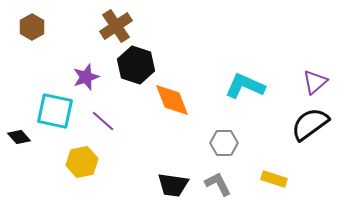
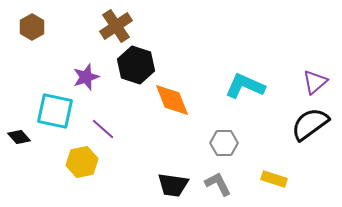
purple line: moved 8 px down
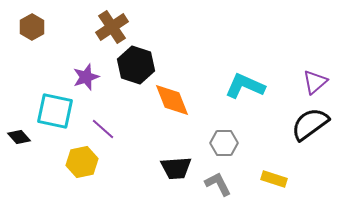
brown cross: moved 4 px left, 1 px down
black trapezoid: moved 3 px right, 17 px up; rotated 12 degrees counterclockwise
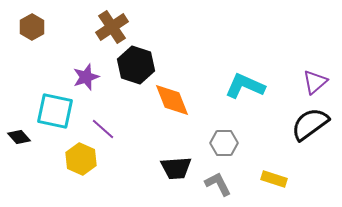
yellow hexagon: moved 1 px left, 3 px up; rotated 24 degrees counterclockwise
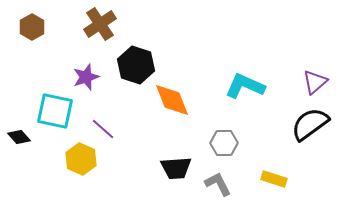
brown cross: moved 12 px left, 3 px up
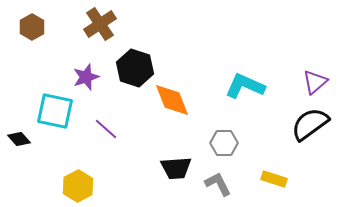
black hexagon: moved 1 px left, 3 px down
purple line: moved 3 px right
black diamond: moved 2 px down
yellow hexagon: moved 3 px left, 27 px down; rotated 8 degrees clockwise
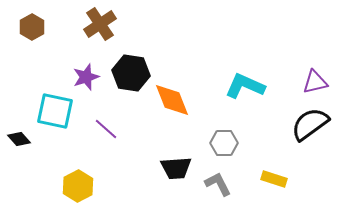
black hexagon: moved 4 px left, 5 px down; rotated 9 degrees counterclockwise
purple triangle: rotated 28 degrees clockwise
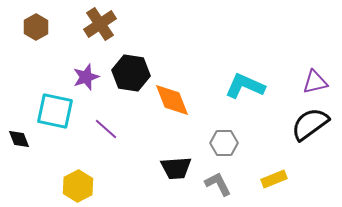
brown hexagon: moved 4 px right
black diamond: rotated 20 degrees clockwise
yellow rectangle: rotated 40 degrees counterclockwise
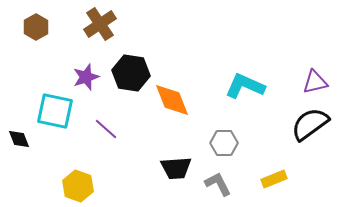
yellow hexagon: rotated 12 degrees counterclockwise
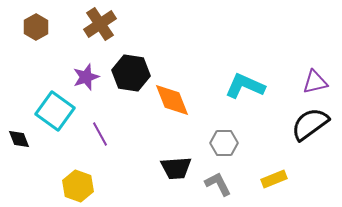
cyan square: rotated 24 degrees clockwise
purple line: moved 6 px left, 5 px down; rotated 20 degrees clockwise
